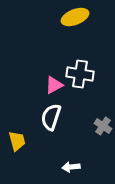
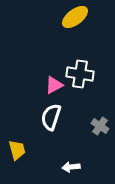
yellow ellipse: rotated 16 degrees counterclockwise
gray cross: moved 3 px left
yellow trapezoid: moved 9 px down
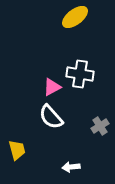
pink triangle: moved 2 px left, 2 px down
white semicircle: rotated 60 degrees counterclockwise
gray cross: rotated 24 degrees clockwise
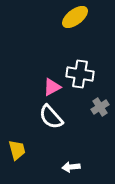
gray cross: moved 19 px up
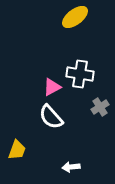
yellow trapezoid: rotated 35 degrees clockwise
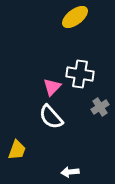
pink triangle: rotated 18 degrees counterclockwise
white arrow: moved 1 px left, 5 px down
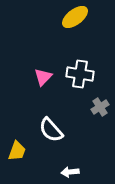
pink triangle: moved 9 px left, 10 px up
white semicircle: moved 13 px down
yellow trapezoid: moved 1 px down
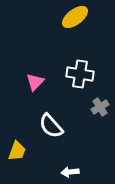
pink triangle: moved 8 px left, 5 px down
white semicircle: moved 4 px up
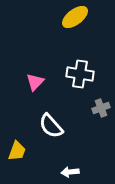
gray cross: moved 1 px right, 1 px down; rotated 12 degrees clockwise
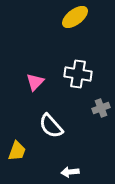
white cross: moved 2 px left
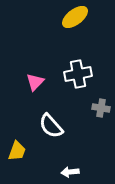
white cross: rotated 20 degrees counterclockwise
gray cross: rotated 30 degrees clockwise
